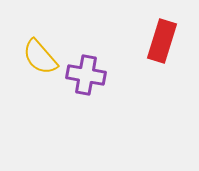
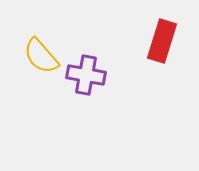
yellow semicircle: moved 1 px right, 1 px up
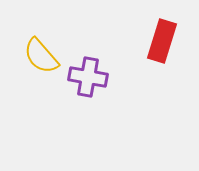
purple cross: moved 2 px right, 2 px down
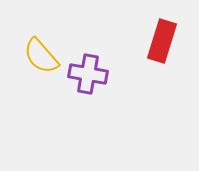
purple cross: moved 3 px up
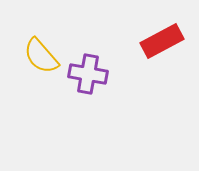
red rectangle: rotated 45 degrees clockwise
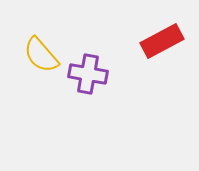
yellow semicircle: moved 1 px up
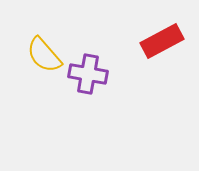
yellow semicircle: moved 3 px right
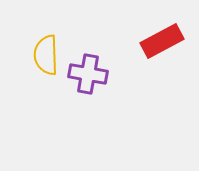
yellow semicircle: moved 2 px right; rotated 39 degrees clockwise
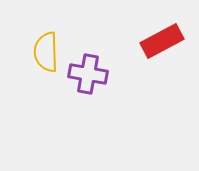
yellow semicircle: moved 3 px up
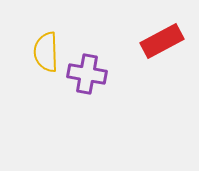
purple cross: moved 1 px left
